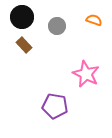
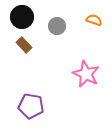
purple pentagon: moved 24 px left
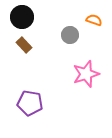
gray circle: moved 13 px right, 9 px down
pink star: rotated 28 degrees clockwise
purple pentagon: moved 1 px left, 3 px up
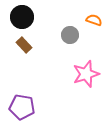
purple pentagon: moved 8 px left, 4 px down
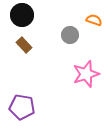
black circle: moved 2 px up
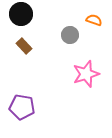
black circle: moved 1 px left, 1 px up
brown rectangle: moved 1 px down
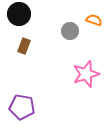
black circle: moved 2 px left
gray circle: moved 4 px up
brown rectangle: rotated 63 degrees clockwise
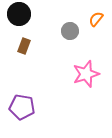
orange semicircle: moved 2 px right, 1 px up; rotated 70 degrees counterclockwise
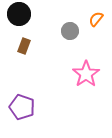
pink star: rotated 16 degrees counterclockwise
purple pentagon: rotated 10 degrees clockwise
